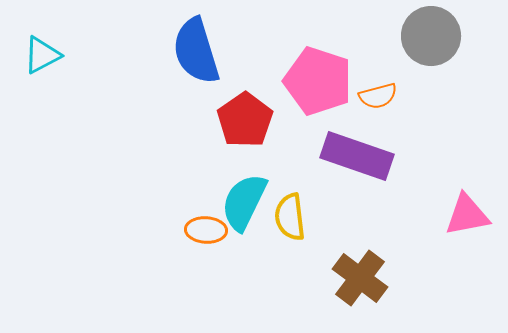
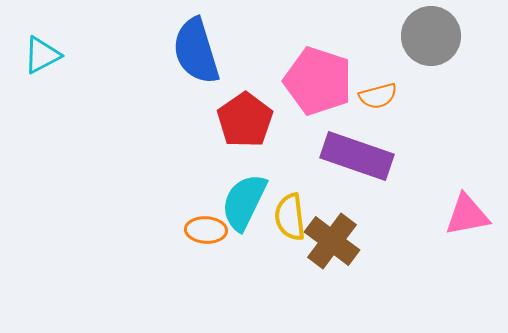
brown cross: moved 28 px left, 37 px up
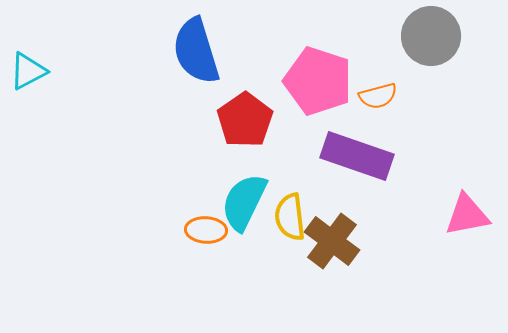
cyan triangle: moved 14 px left, 16 px down
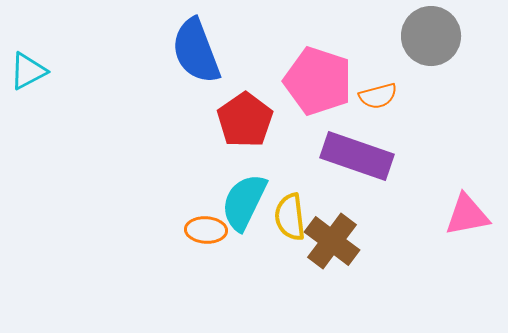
blue semicircle: rotated 4 degrees counterclockwise
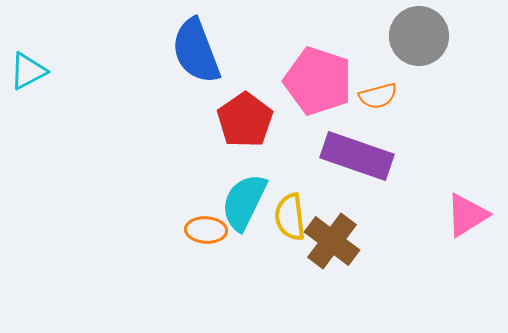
gray circle: moved 12 px left
pink triangle: rotated 21 degrees counterclockwise
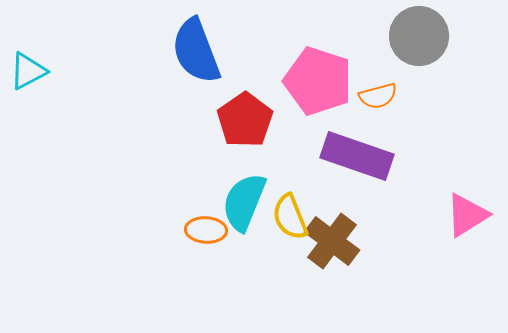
cyan semicircle: rotated 4 degrees counterclockwise
yellow semicircle: rotated 15 degrees counterclockwise
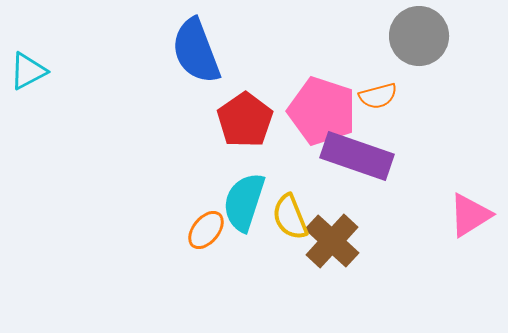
pink pentagon: moved 4 px right, 30 px down
cyan semicircle: rotated 4 degrees counterclockwise
pink triangle: moved 3 px right
orange ellipse: rotated 54 degrees counterclockwise
brown cross: rotated 6 degrees clockwise
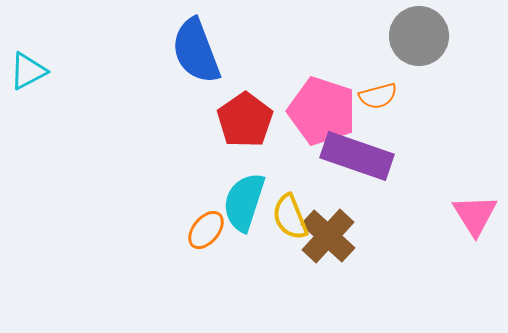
pink triangle: moved 5 px right; rotated 30 degrees counterclockwise
brown cross: moved 4 px left, 5 px up
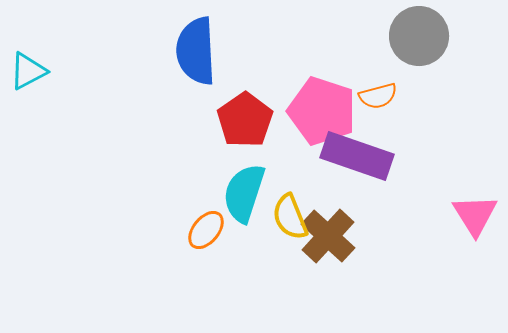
blue semicircle: rotated 18 degrees clockwise
cyan semicircle: moved 9 px up
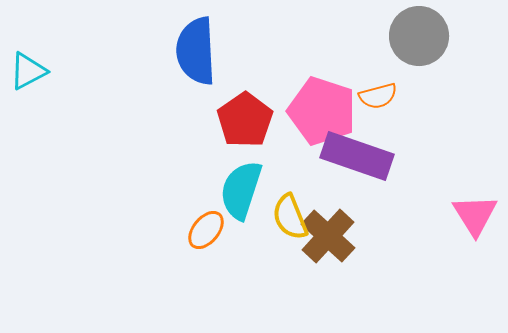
cyan semicircle: moved 3 px left, 3 px up
